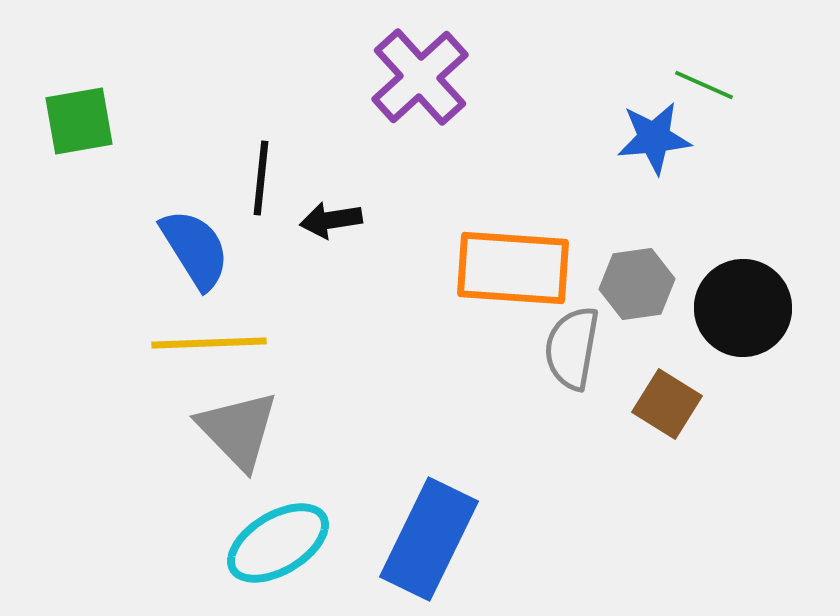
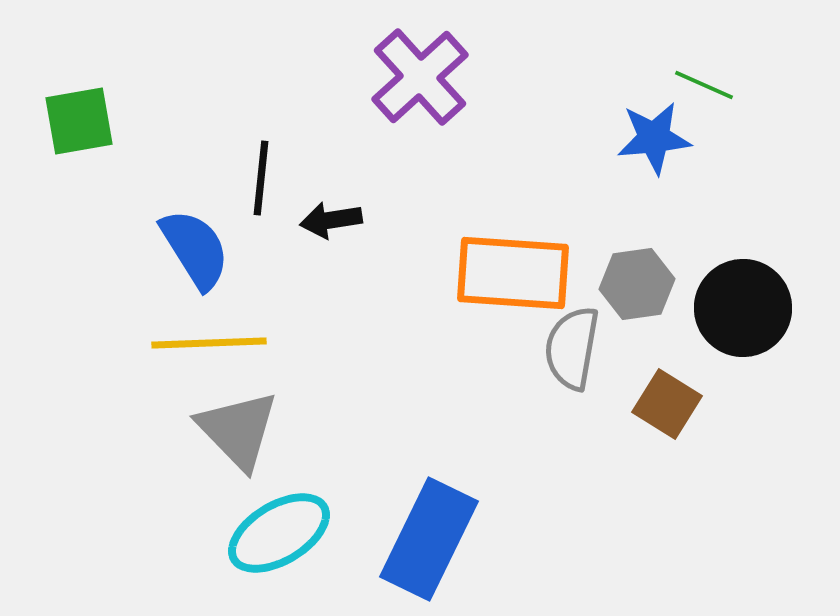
orange rectangle: moved 5 px down
cyan ellipse: moved 1 px right, 10 px up
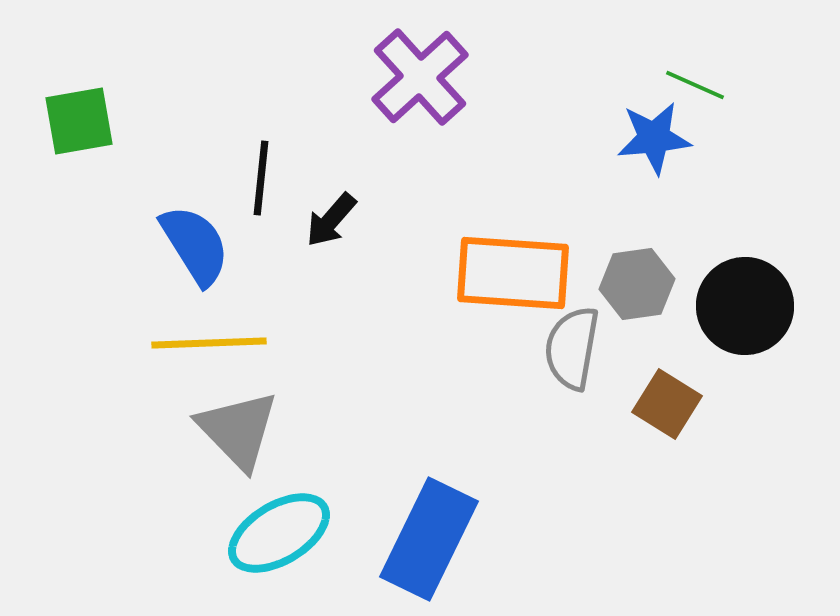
green line: moved 9 px left
black arrow: rotated 40 degrees counterclockwise
blue semicircle: moved 4 px up
black circle: moved 2 px right, 2 px up
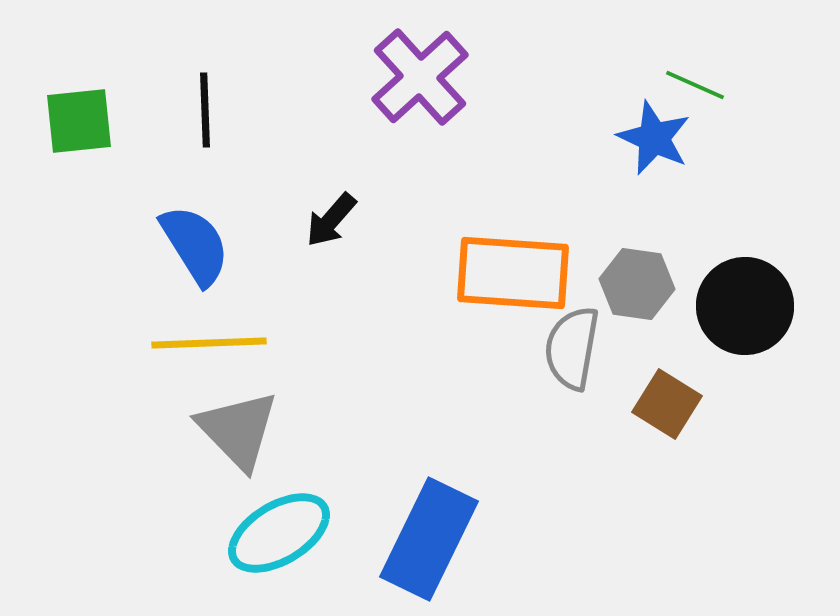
green square: rotated 4 degrees clockwise
blue star: rotated 30 degrees clockwise
black line: moved 56 px left, 68 px up; rotated 8 degrees counterclockwise
gray hexagon: rotated 16 degrees clockwise
